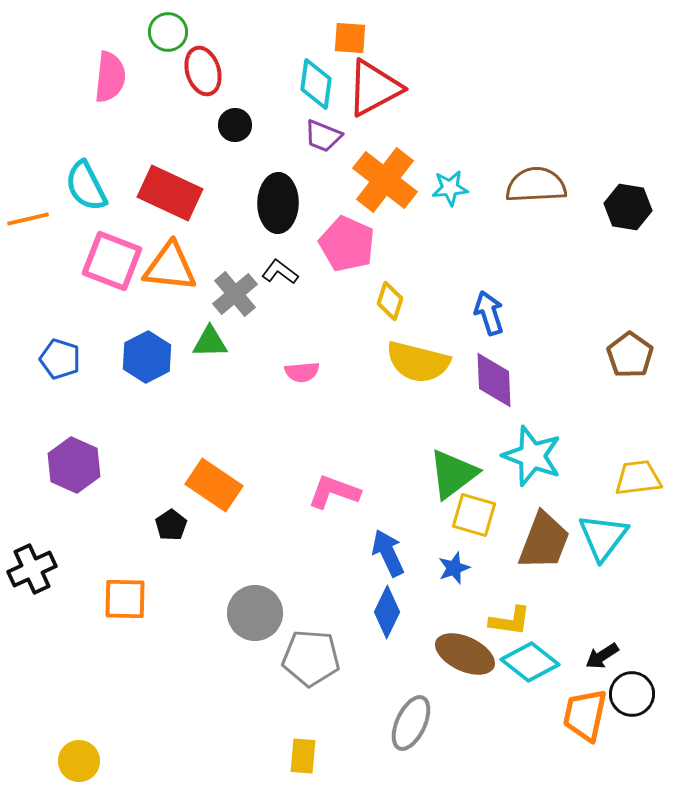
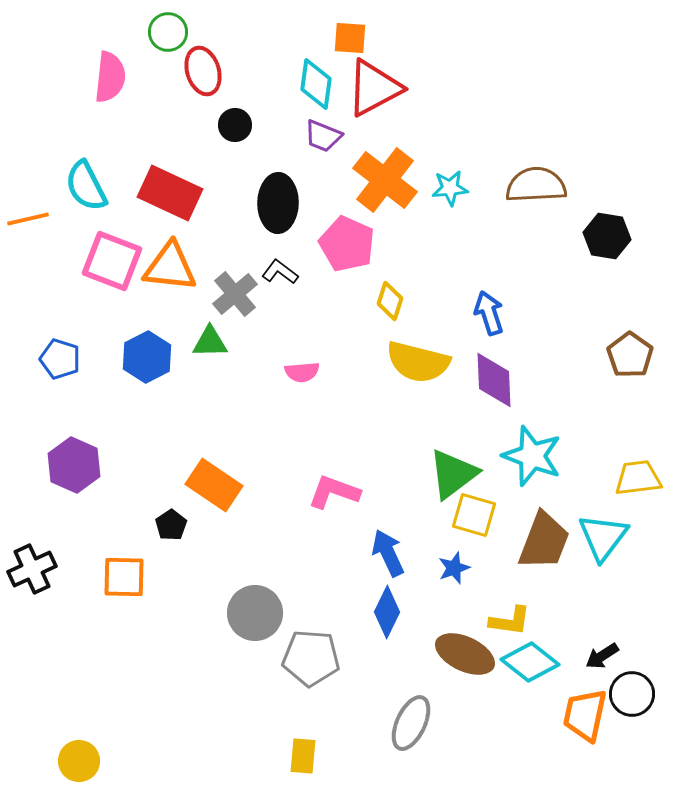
black hexagon at (628, 207): moved 21 px left, 29 px down
orange square at (125, 599): moved 1 px left, 22 px up
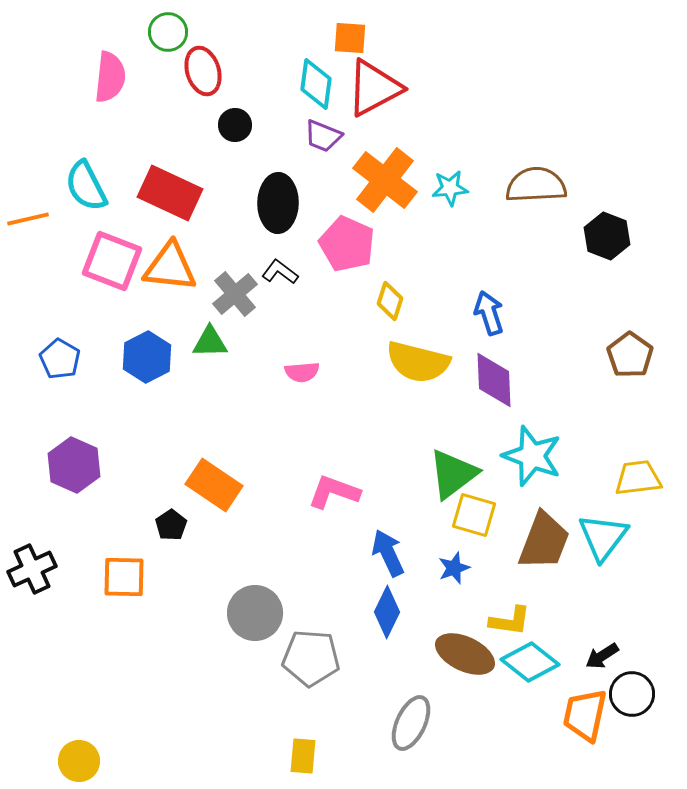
black hexagon at (607, 236): rotated 12 degrees clockwise
blue pentagon at (60, 359): rotated 12 degrees clockwise
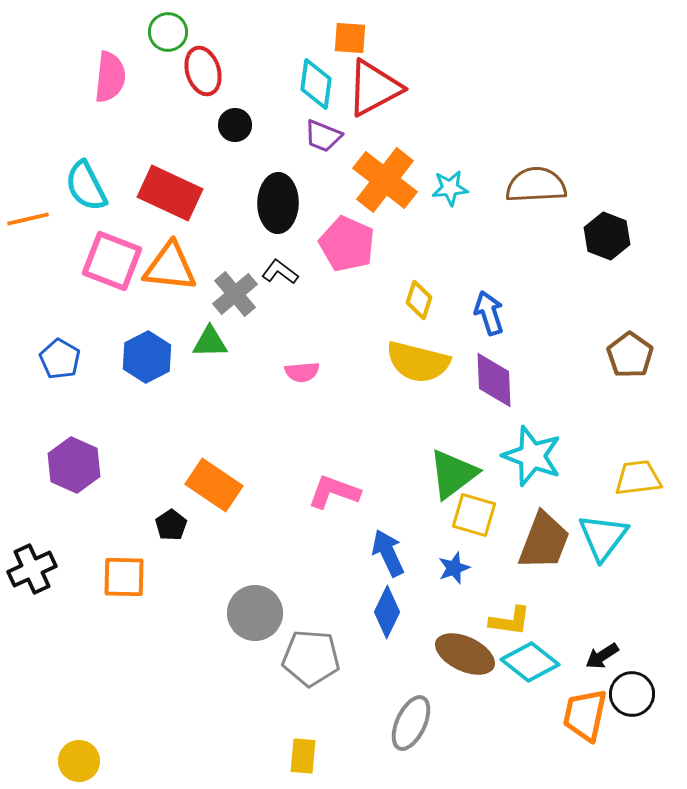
yellow diamond at (390, 301): moved 29 px right, 1 px up
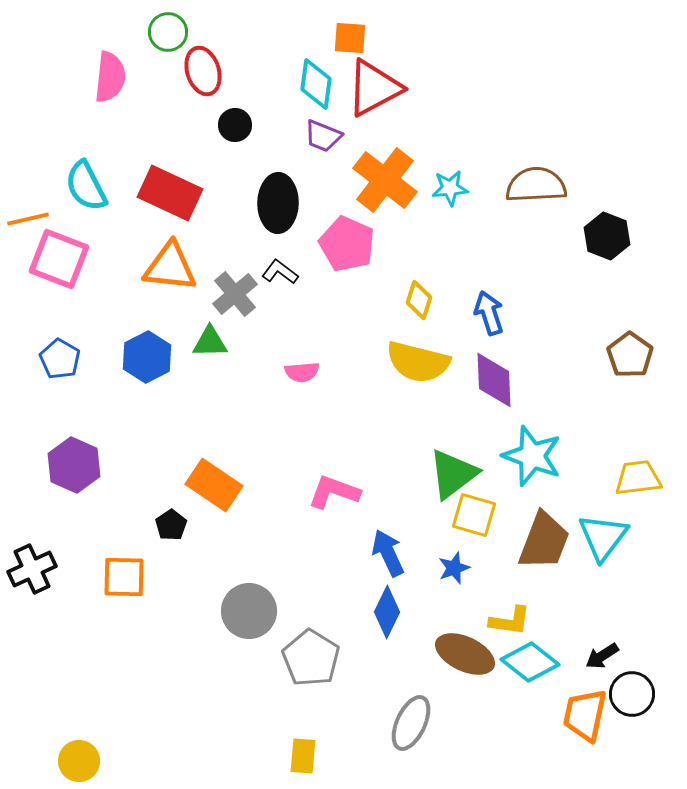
pink square at (112, 261): moved 53 px left, 2 px up
gray circle at (255, 613): moved 6 px left, 2 px up
gray pentagon at (311, 658): rotated 28 degrees clockwise
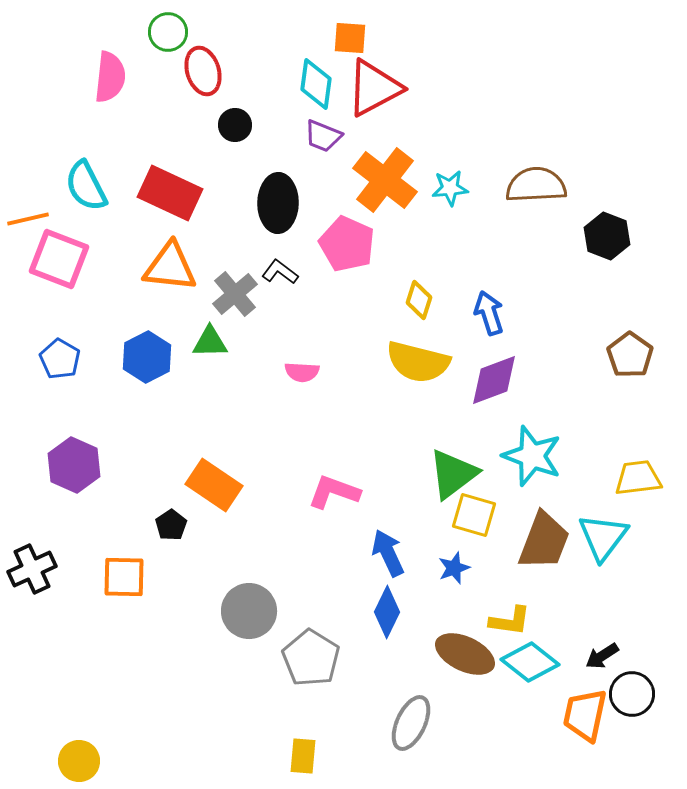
pink semicircle at (302, 372): rotated 8 degrees clockwise
purple diamond at (494, 380): rotated 72 degrees clockwise
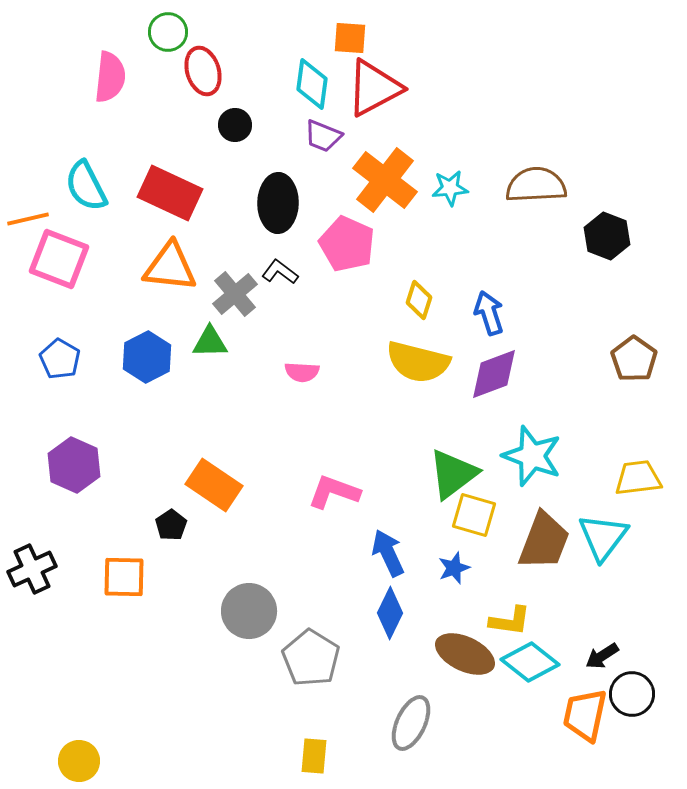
cyan diamond at (316, 84): moved 4 px left
brown pentagon at (630, 355): moved 4 px right, 4 px down
purple diamond at (494, 380): moved 6 px up
blue diamond at (387, 612): moved 3 px right, 1 px down
yellow rectangle at (303, 756): moved 11 px right
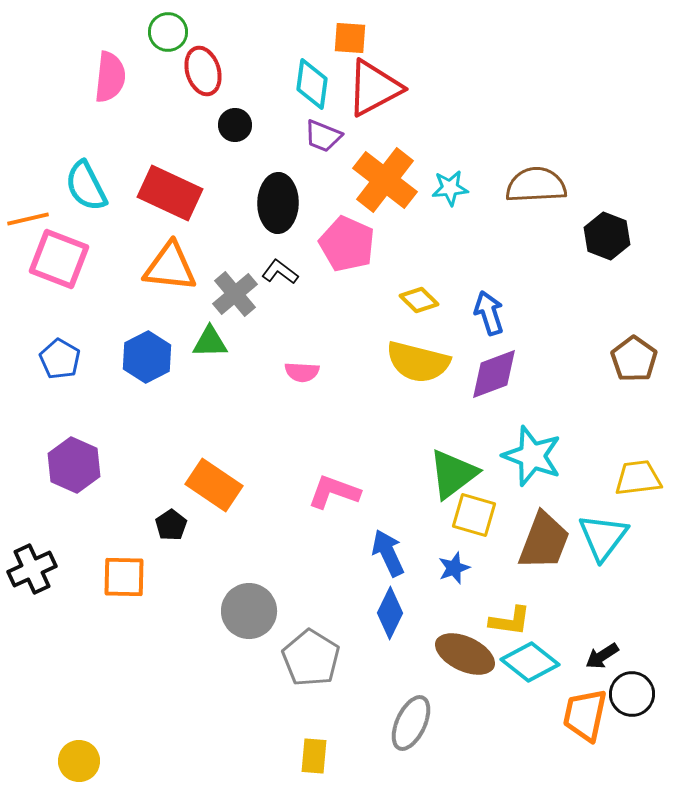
yellow diamond at (419, 300): rotated 63 degrees counterclockwise
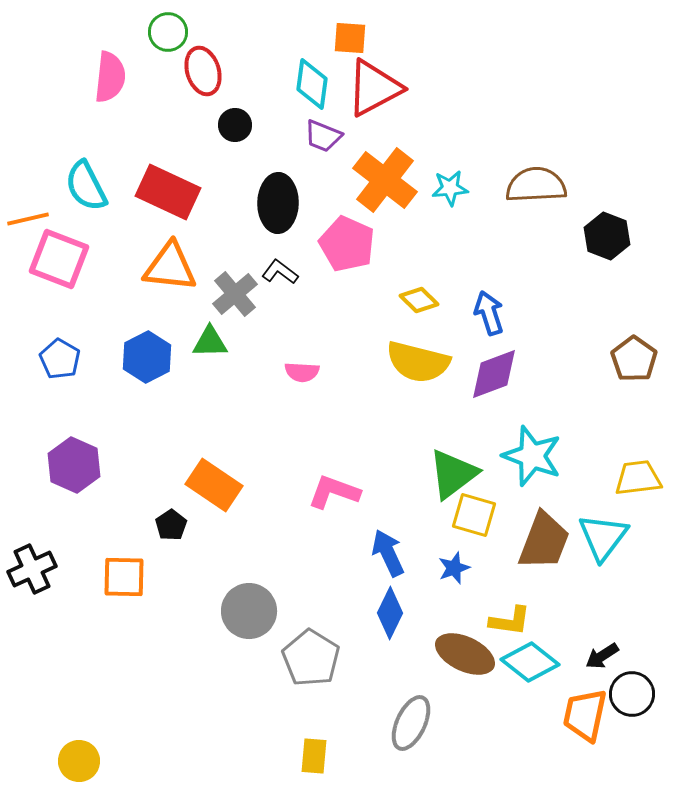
red rectangle at (170, 193): moved 2 px left, 1 px up
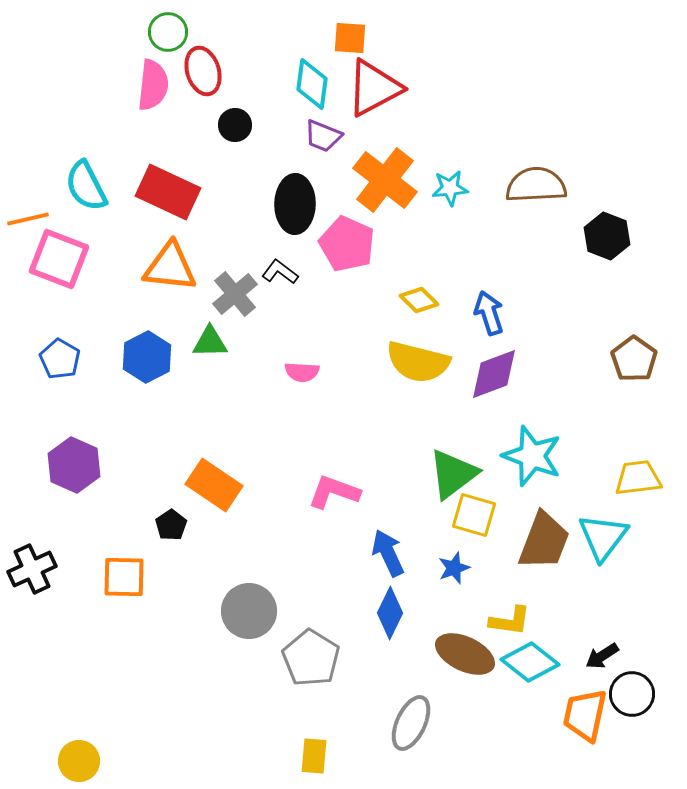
pink semicircle at (110, 77): moved 43 px right, 8 px down
black ellipse at (278, 203): moved 17 px right, 1 px down
